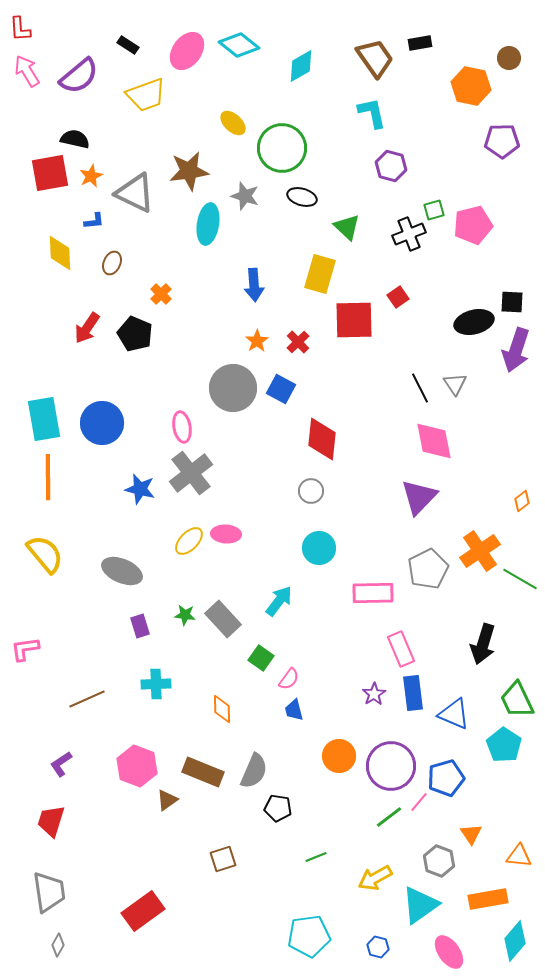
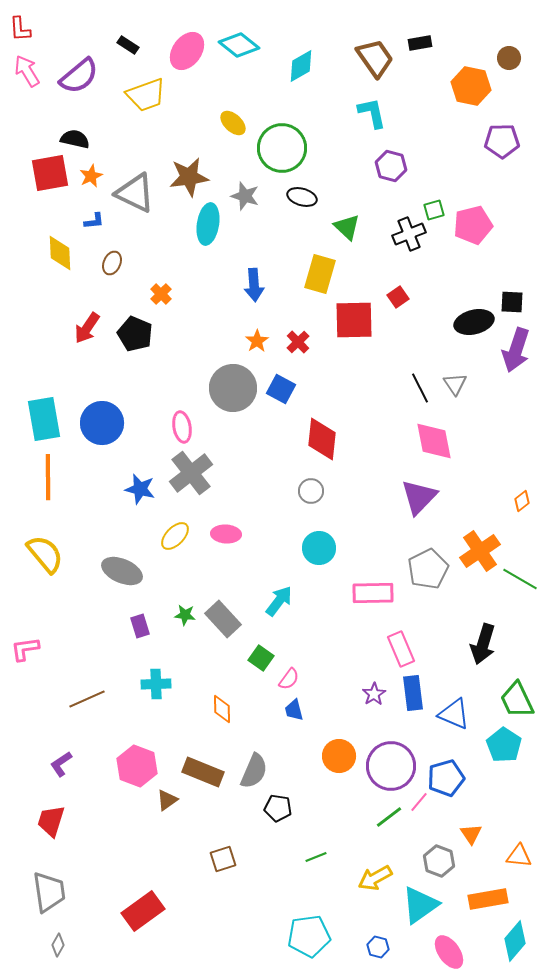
brown star at (189, 171): moved 6 px down
yellow ellipse at (189, 541): moved 14 px left, 5 px up
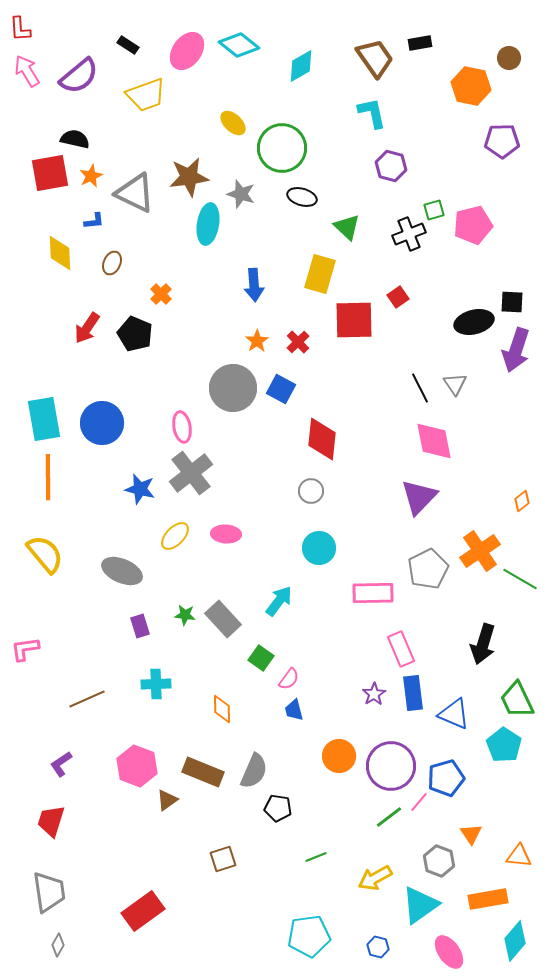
gray star at (245, 196): moved 4 px left, 2 px up
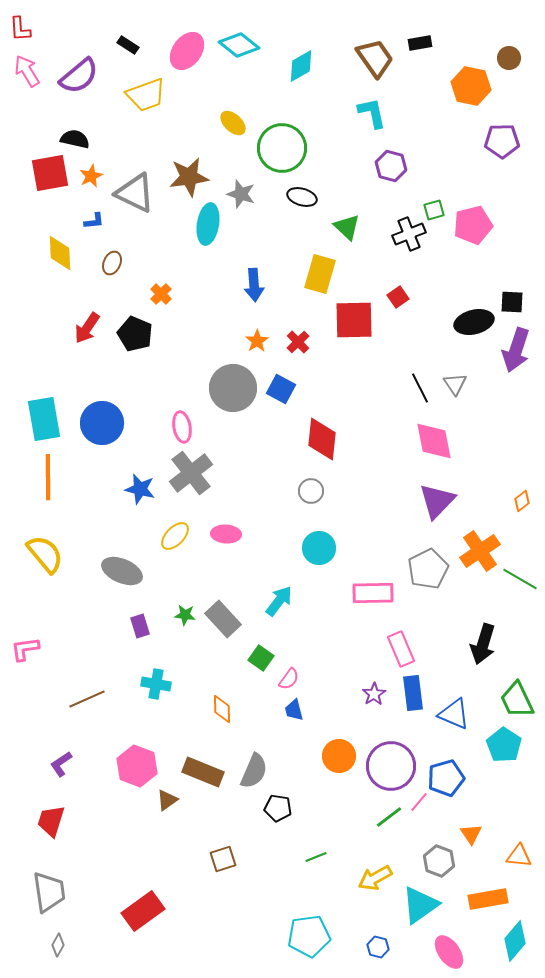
purple triangle at (419, 497): moved 18 px right, 4 px down
cyan cross at (156, 684): rotated 12 degrees clockwise
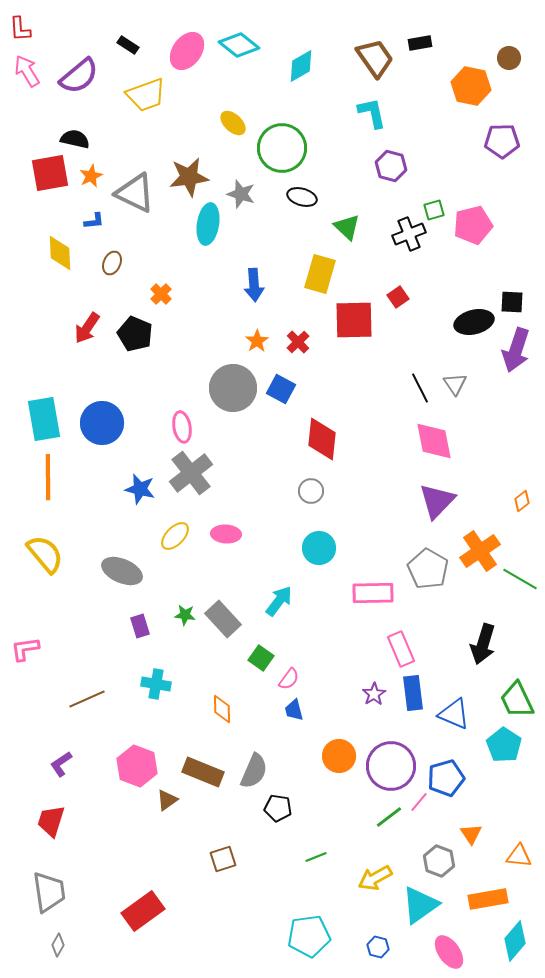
gray pentagon at (428, 569): rotated 15 degrees counterclockwise
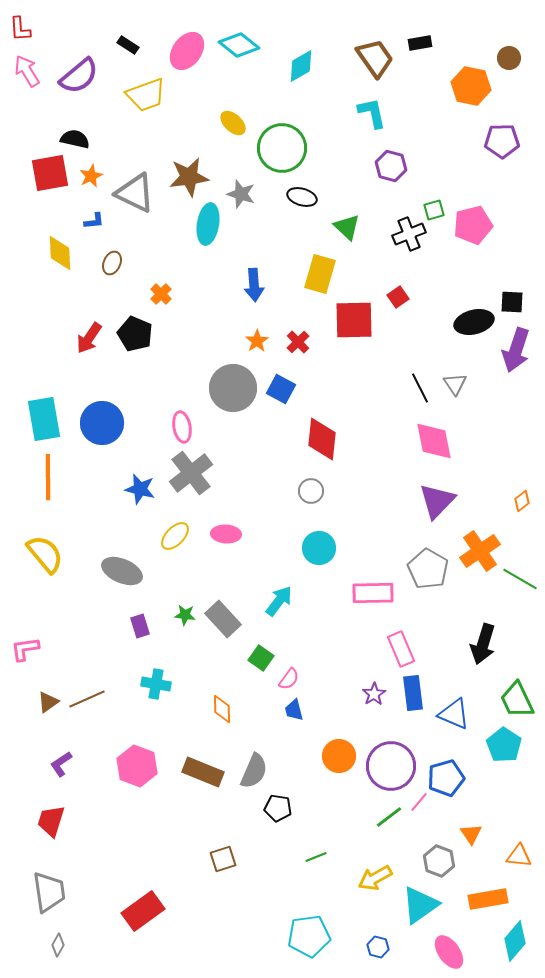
red arrow at (87, 328): moved 2 px right, 10 px down
brown triangle at (167, 800): moved 119 px left, 98 px up
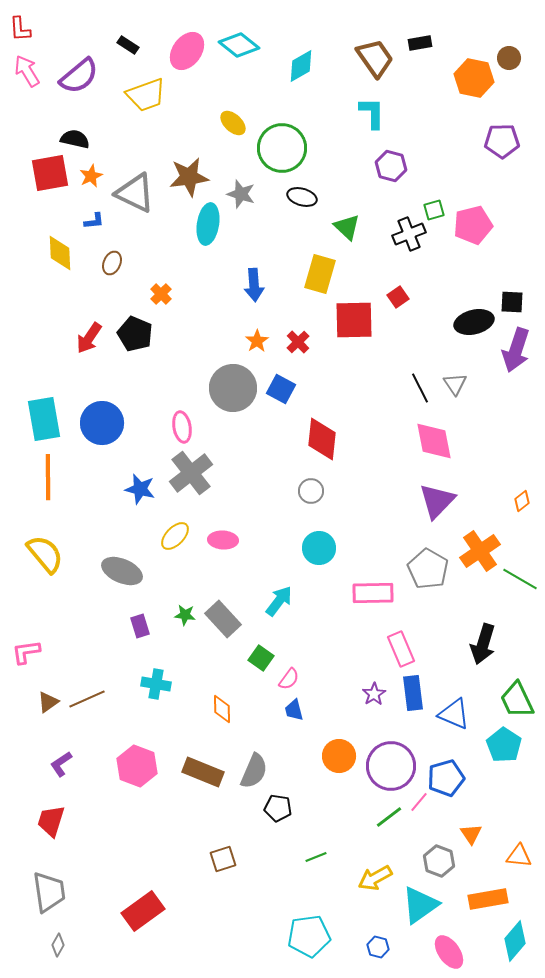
orange hexagon at (471, 86): moved 3 px right, 8 px up
cyan L-shape at (372, 113): rotated 12 degrees clockwise
pink ellipse at (226, 534): moved 3 px left, 6 px down
pink L-shape at (25, 649): moved 1 px right, 3 px down
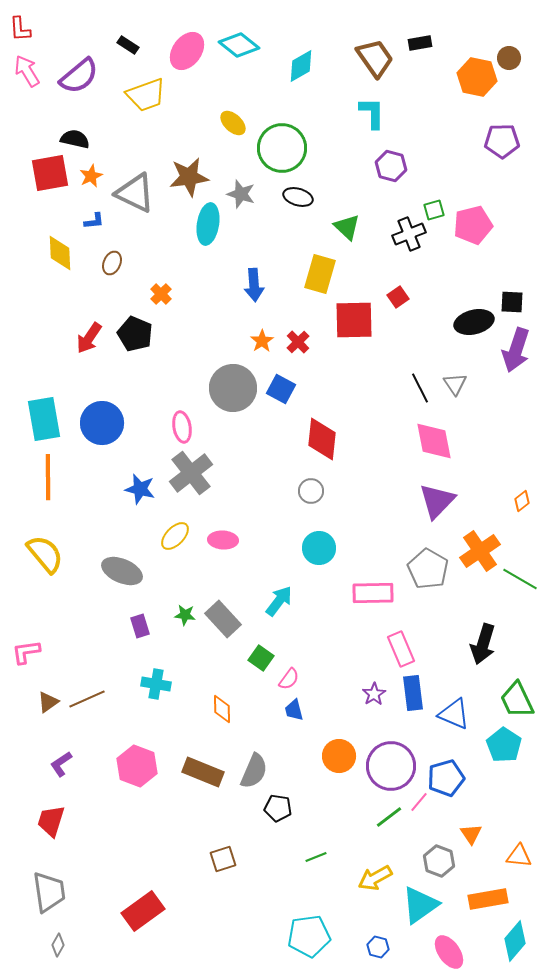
orange hexagon at (474, 78): moved 3 px right, 1 px up
black ellipse at (302, 197): moved 4 px left
orange star at (257, 341): moved 5 px right
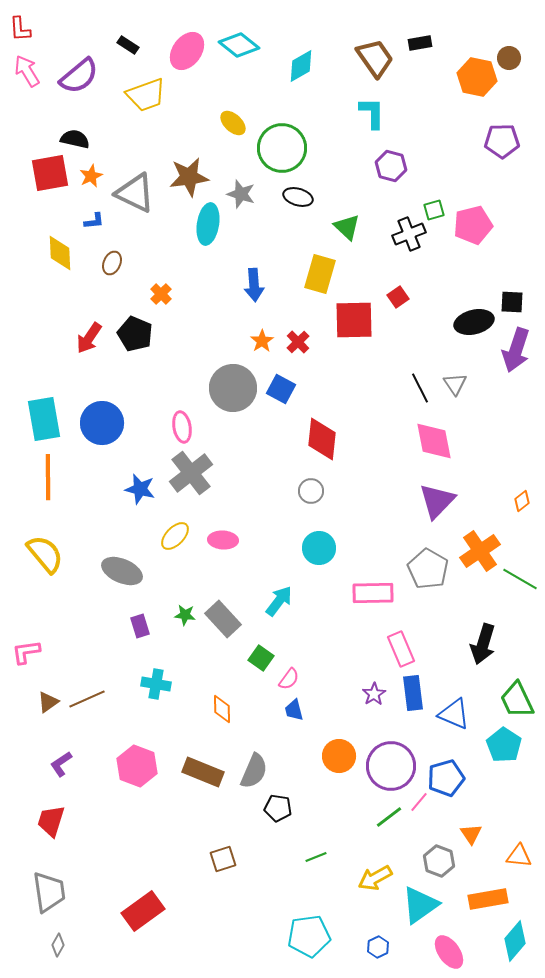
blue hexagon at (378, 947): rotated 20 degrees clockwise
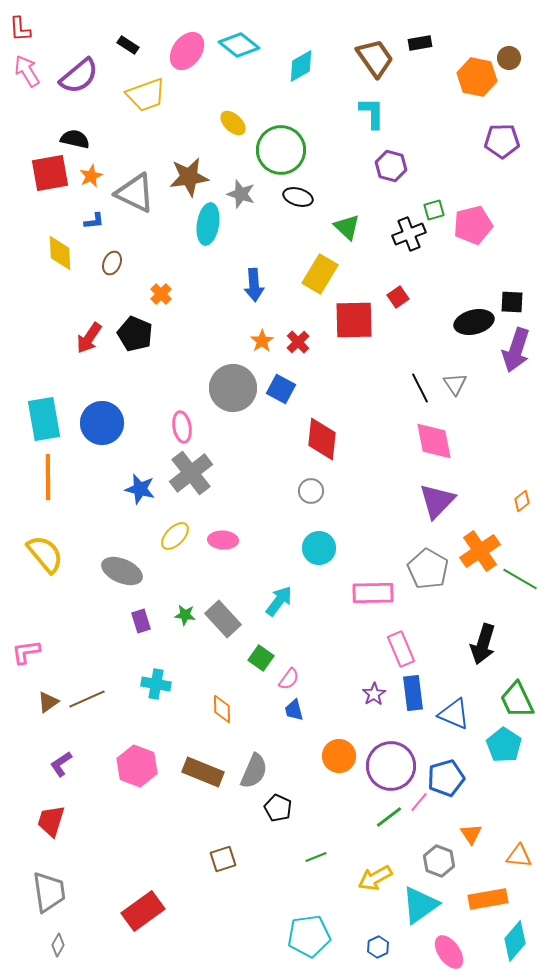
green circle at (282, 148): moved 1 px left, 2 px down
yellow rectangle at (320, 274): rotated 15 degrees clockwise
purple rectangle at (140, 626): moved 1 px right, 5 px up
black pentagon at (278, 808): rotated 16 degrees clockwise
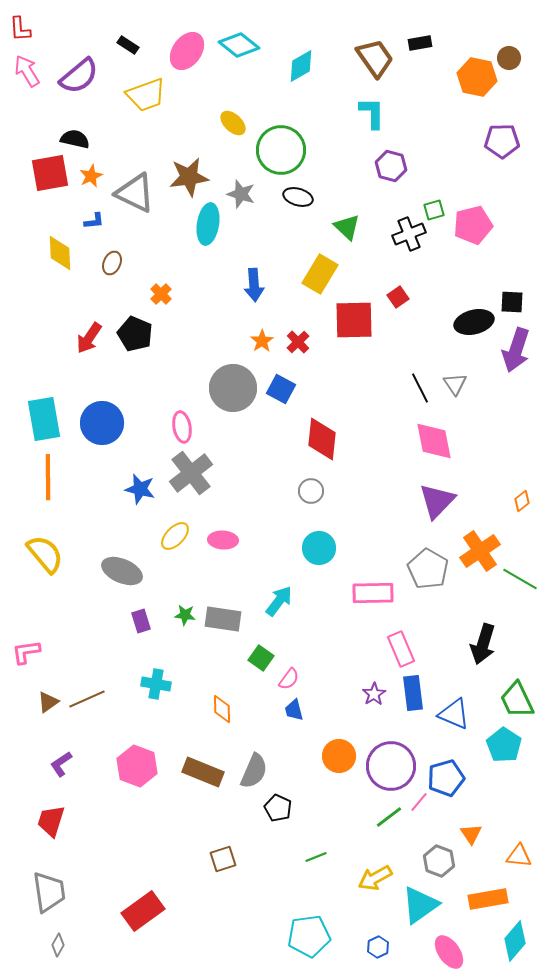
gray rectangle at (223, 619): rotated 39 degrees counterclockwise
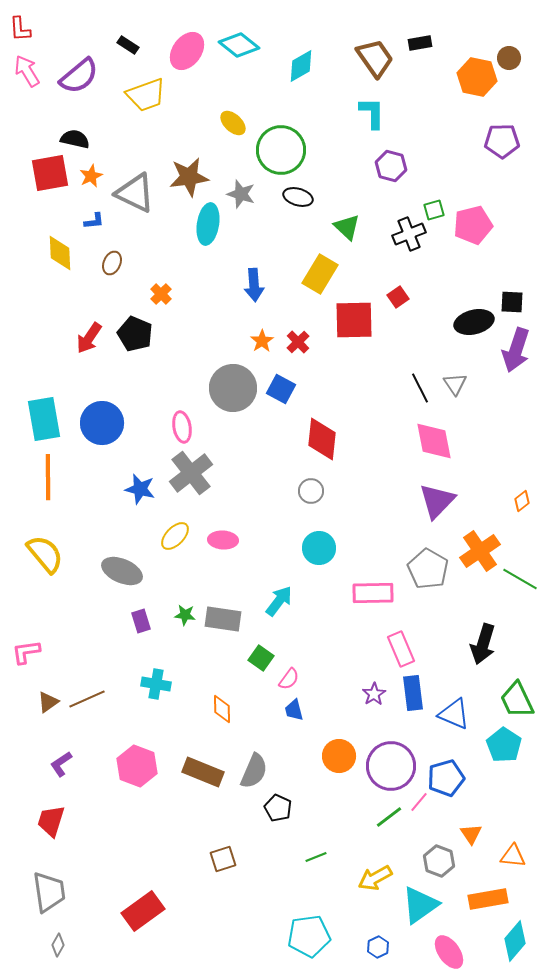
orange triangle at (519, 856): moved 6 px left
